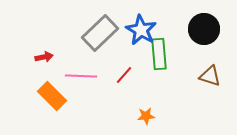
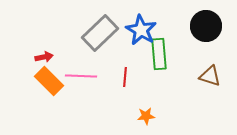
black circle: moved 2 px right, 3 px up
red line: moved 1 px right, 2 px down; rotated 36 degrees counterclockwise
orange rectangle: moved 3 px left, 15 px up
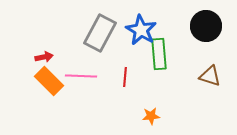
gray rectangle: rotated 18 degrees counterclockwise
orange star: moved 5 px right
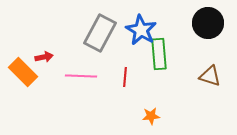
black circle: moved 2 px right, 3 px up
orange rectangle: moved 26 px left, 9 px up
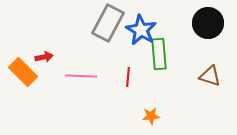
gray rectangle: moved 8 px right, 10 px up
red line: moved 3 px right
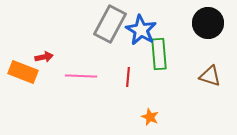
gray rectangle: moved 2 px right, 1 px down
orange rectangle: rotated 24 degrees counterclockwise
orange star: moved 1 px left, 1 px down; rotated 30 degrees clockwise
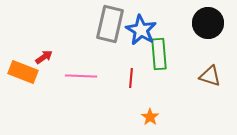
gray rectangle: rotated 15 degrees counterclockwise
red arrow: rotated 24 degrees counterclockwise
red line: moved 3 px right, 1 px down
orange star: rotated 12 degrees clockwise
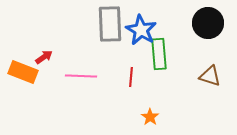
gray rectangle: rotated 15 degrees counterclockwise
red line: moved 1 px up
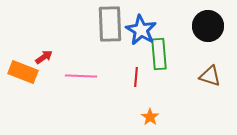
black circle: moved 3 px down
red line: moved 5 px right
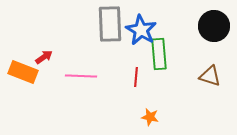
black circle: moved 6 px right
orange star: rotated 24 degrees counterclockwise
